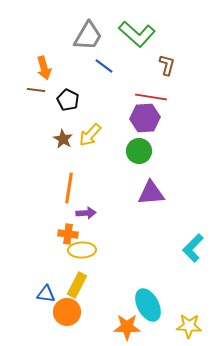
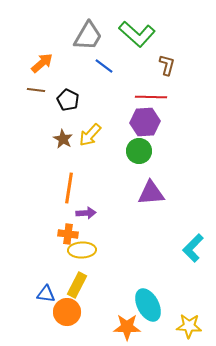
orange arrow: moved 2 px left, 5 px up; rotated 115 degrees counterclockwise
red line: rotated 8 degrees counterclockwise
purple hexagon: moved 4 px down
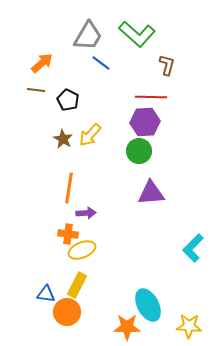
blue line: moved 3 px left, 3 px up
yellow ellipse: rotated 20 degrees counterclockwise
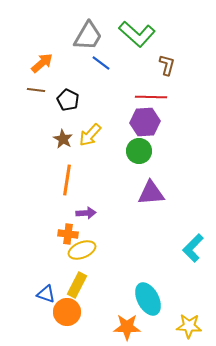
orange line: moved 2 px left, 8 px up
blue triangle: rotated 12 degrees clockwise
cyan ellipse: moved 6 px up
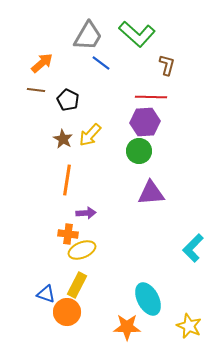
yellow star: rotated 20 degrees clockwise
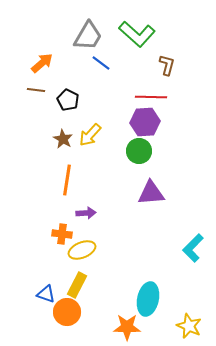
orange cross: moved 6 px left
cyan ellipse: rotated 40 degrees clockwise
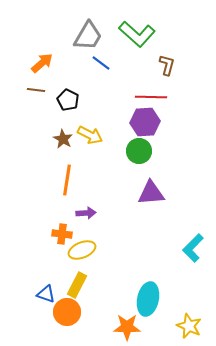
yellow arrow: rotated 105 degrees counterclockwise
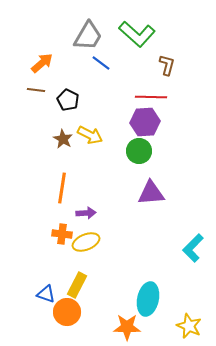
orange line: moved 5 px left, 8 px down
yellow ellipse: moved 4 px right, 8 px up
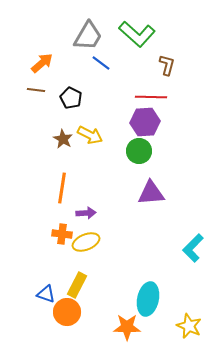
black pentagon: moved 3 px right, 2 px up
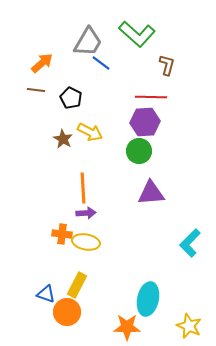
gray trapezoid: moved 6 px down
yellow arrow: moved 3 px up
orange line: moved 21 px right; rotated 12 degrees counterclockwise
yellow ellipse: rotated 32 degrees clockwise
cyan L-shape: moved 3 px left, 5 px up
